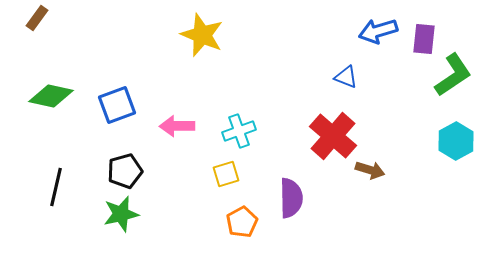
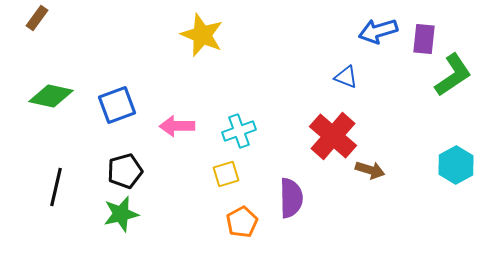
cyan hexagon: moved 24 px down
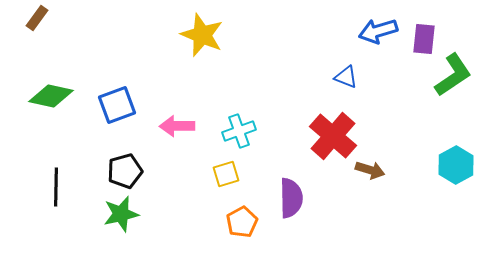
black line: rotated 12 degrees counterclockwise
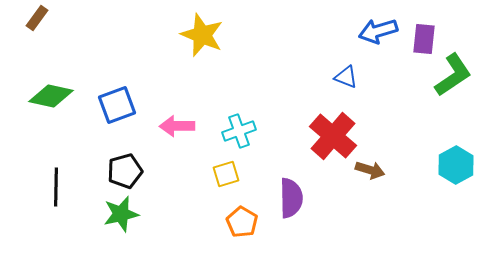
orange pentagon: rotated 12 degrees counterclockwise
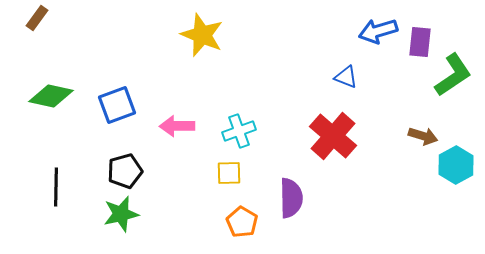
purple rectangle: moved 4 px left, 3 px down
brown arrow: moved 53 px right, 34 px up
yellow square: moved 3 px right, 1 px up; rotated 16 degrees clockwise
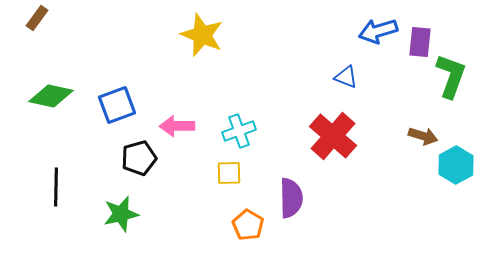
green L-shape: moved 2 px left, 1 px down; rotated 36 degrees counterclockwise
black pentagon: moved 14 px right, 13 px up
orange pentagon: moved 6 px right, 3 px down
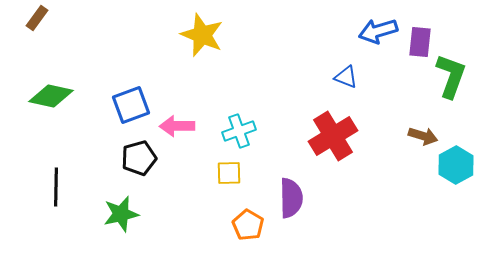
blue square: moved 14 px right
red cross: rotated 18 degrees clockwise
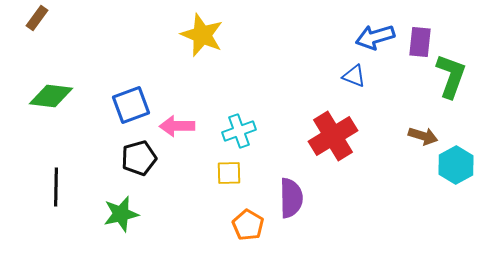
blue arrow: moved 3 px left, 6 px down
blue triangle: moved 8 px right, 1 px up
green diamond: rotated 6 degrees counterclockwise
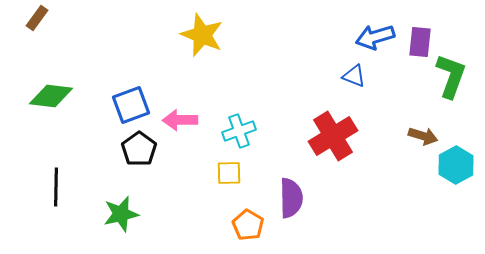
pink arrow: moved 3 px right, 6 px up
black pentagon: moved 9 px up; rotated 20 degrees counterclockwise
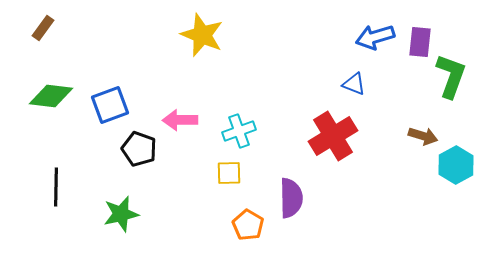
brown rectangle: moved 6 px right, 10 px down
blue triangle: moved 8 px down
blue square: moved 21 px left
black pentagon: rotated 16 degrees counterclockwise
